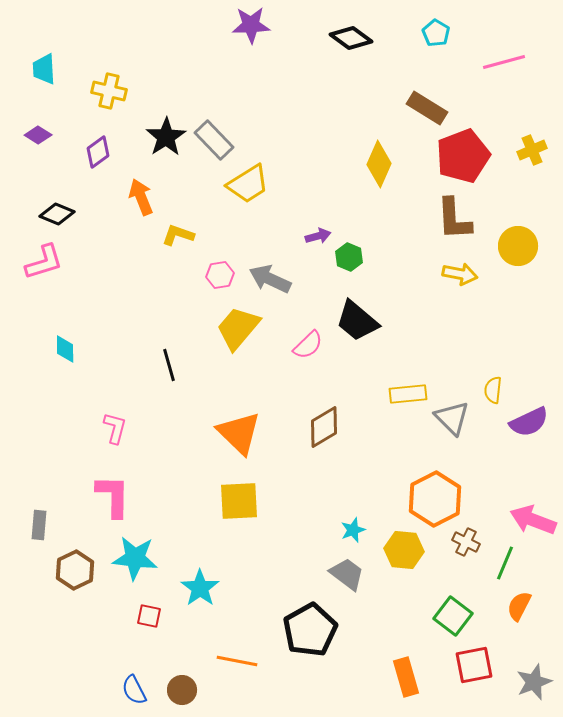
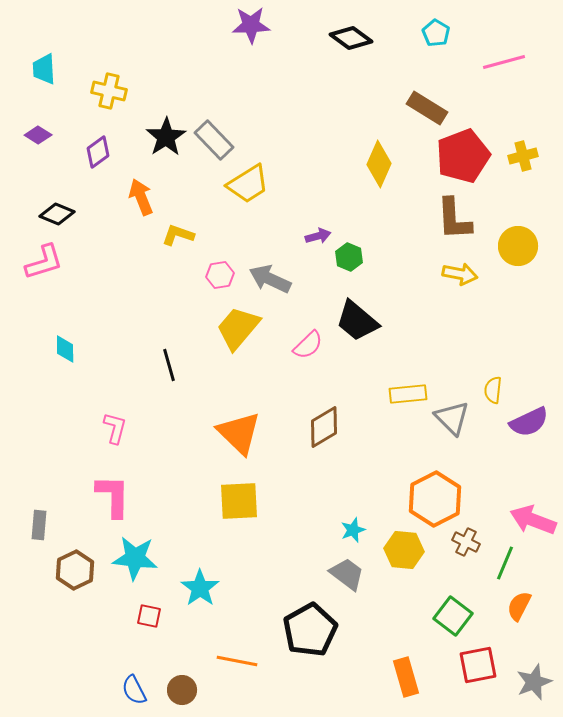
yellow cross at (532, 150): moved 9 px left, 6 px down; rotated 8 degrees clockwise
red square at (474, 665): moved 4 px right
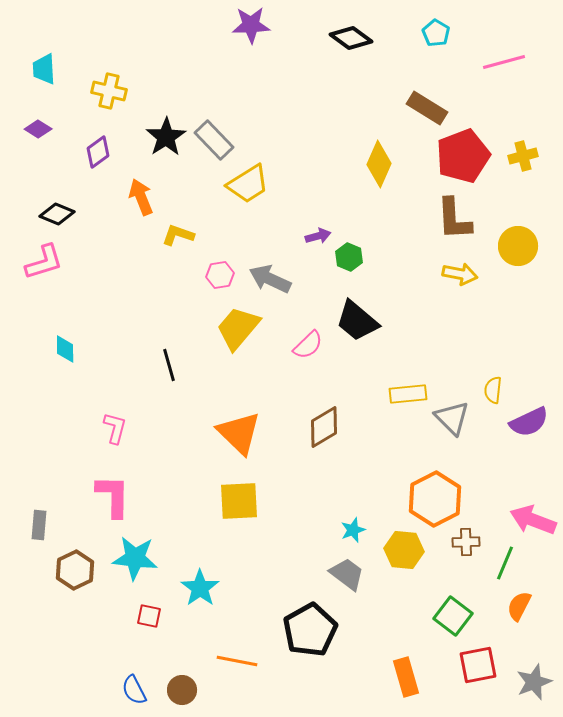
purple diamond at (38, 135): moved 6 px up
brown cross at (466, 542): rotated 28 degrees counterclockwise
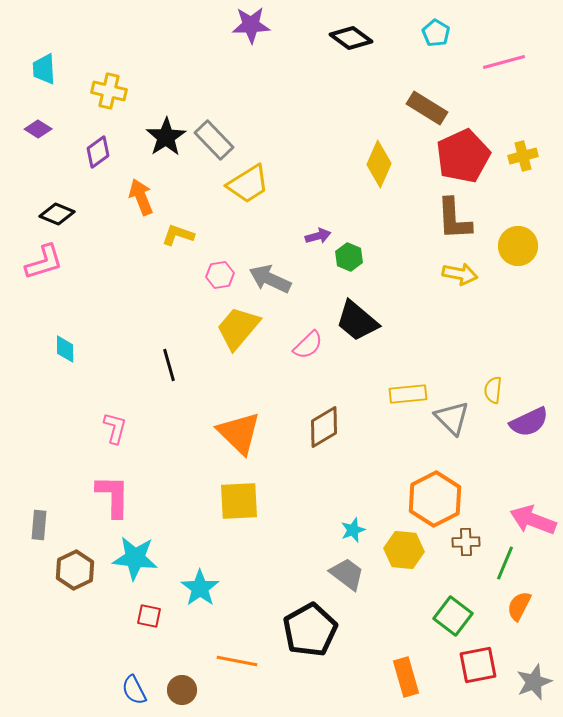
red pentagon at (463, 156): rotated 4 degrees counterclockwise
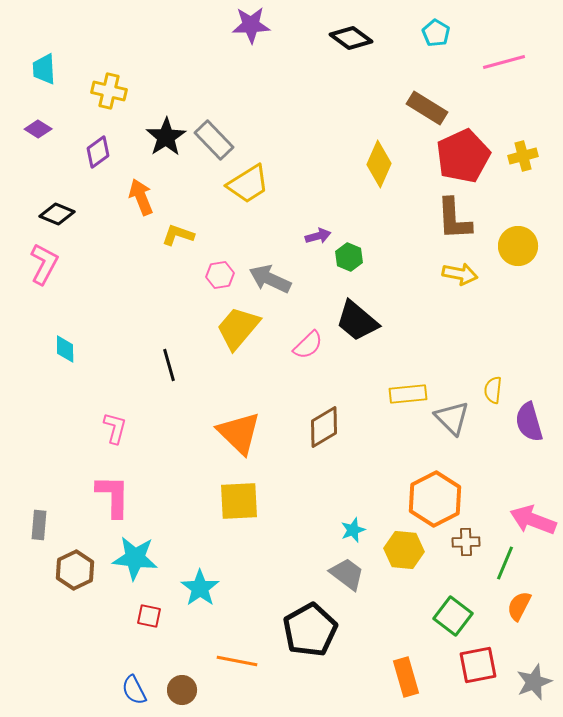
pink L-shape at (44, 262): moved 2 px down; rotated 45 degrees counterclockwise
purple semicircle at (529, 422): rotated 99 degrees clockwise
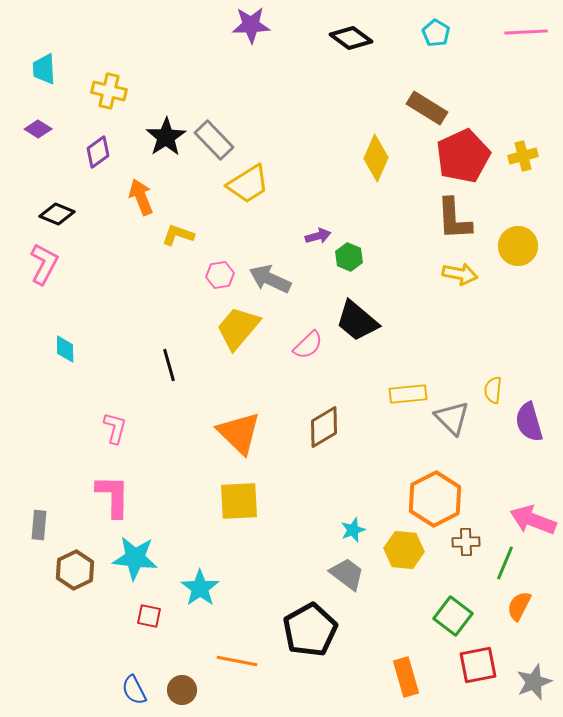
pink line at (504, 62): moved 22 px right, 30 px up; rotated 12 degrees clockwise
yellow diamond at (379, 164): moved 3 px left, 6 px up
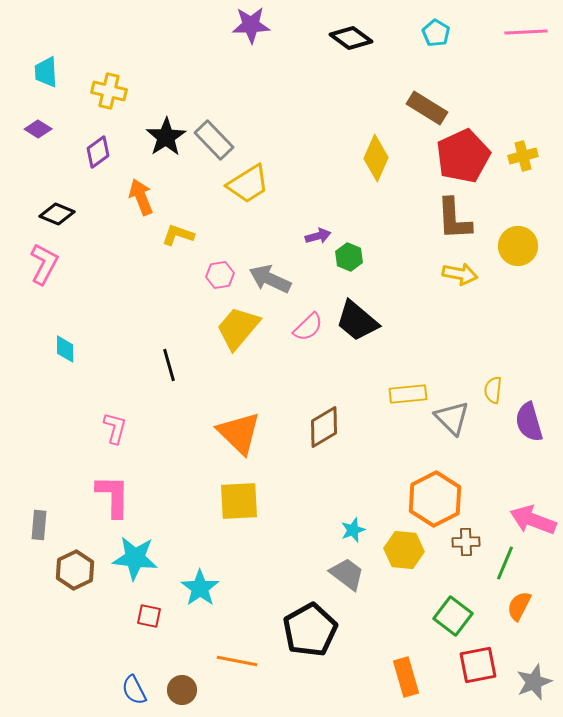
cyan trapezoid at (44, 69): moved 2 px right, 3 px down
pink semicircle at (308, 345): moved 18 px up
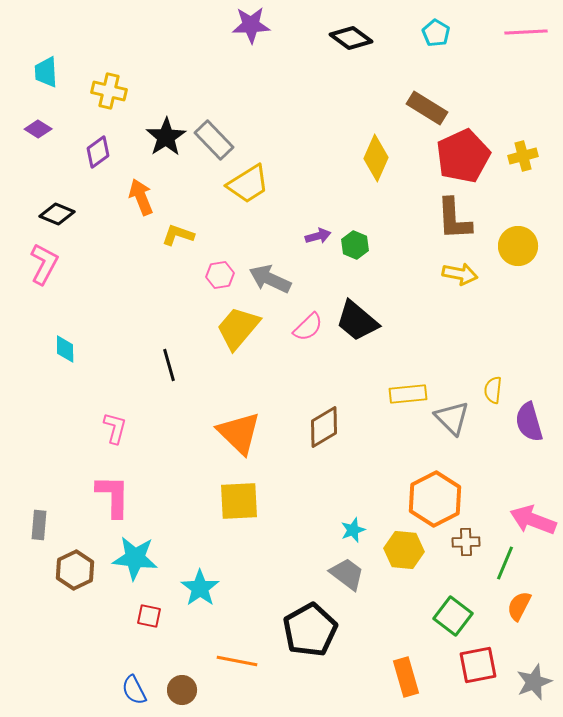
green hexagon at (349, 257): moved 6 px right, 12 px up
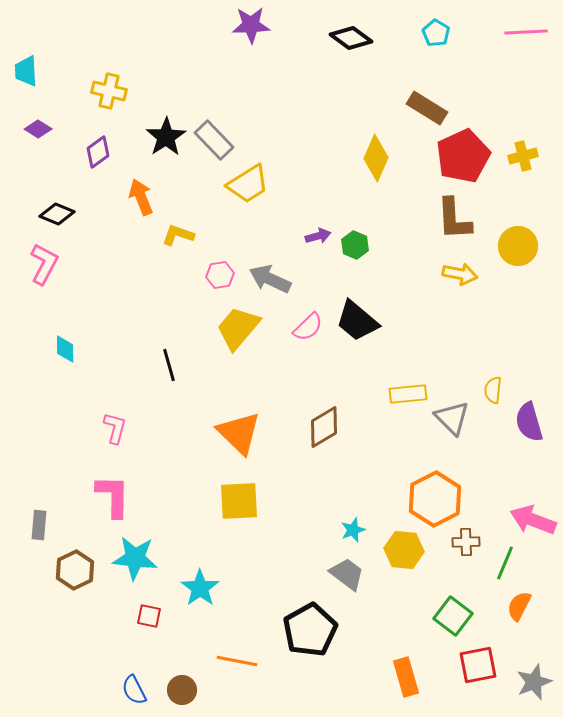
cyan trapezoid at (46, 72): moved 20 px left, 1 px up
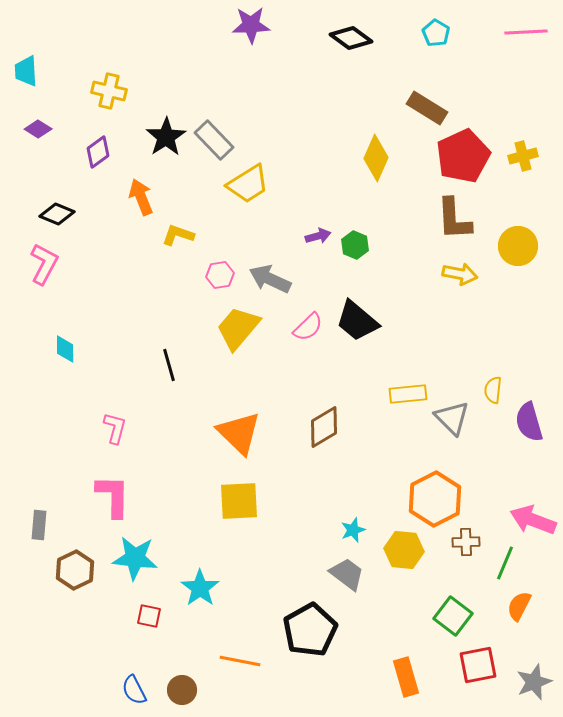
orange line at (237, 661): moved 3 px right
